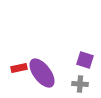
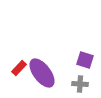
red rectangle: rotated 35 degrees counterclockwise
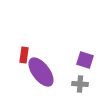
red rectangle: moved 5 px right, 13 px up; rotated 35 degrees counterclockwise
purple ellipse: moved 1 px left, 1 px up
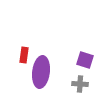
purple ellipse: rotated 44 degrees clockwise
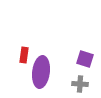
purple square: moved 1 px up
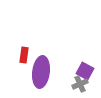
purple square: moved 12 px down; rotated 12 degrees clockwise
gray cross: rotated 28 degrees counterclockwise
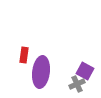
gray cross: moved 3 px left
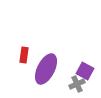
purple ellipse: moved 5 px right, 3 px up; rotated 20 degrees clockwise
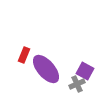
red rectangle: rotated 14 degrees clockwise
purple ellipse: rotated 68 degrees counterclockwise
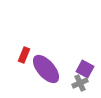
purple square: moved 2 px up
gray cross: moved 3 px right, 1 px up
